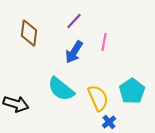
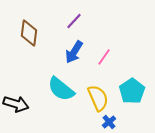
pink line: moved 15 px down; rotated 24 degrees clockwise
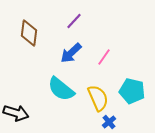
blue arrow: moved 3 px left, 1 px down; rotated 15 degrees clockwise
cyan pentagon: rotated 25 degrees counterclockwise
black arrow: moved 9 px down
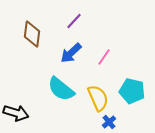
brown diamond: moved 3 px right, 1 px down
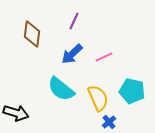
purple line: rotated 18 degrees counterclockwise
blue arrow: moved 1 px right, 1 px down
pink line: rotated 30 degrees clockwise
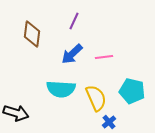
pink line: rotated 18 degrees clockwise
cyan semicircle: rotated 36 degrees counterclockwise
yellow semicircle: moved 2 px left
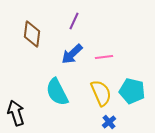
cyan semicircle: moved 4 px left, 3 px down; rotated 60 degrees clockwise
yellow semicircle: moved 5 px right, 5 px up
black arrow: rotated 125 degrees counterclockwise
